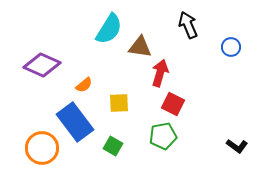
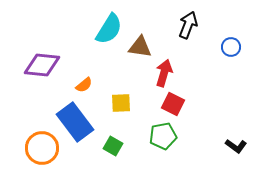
black arrow: rotated 44 degrees clockwise
purple diamond: rotated 18 degrees counterclockwise
red arrow: moved 4 px right
yellow square: moved 2 px right
black L-shape: moved 1 px left
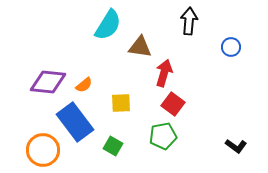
black arrow: moved 1 px right, 4 px up; rotated 16 degrees counterclockwise
cyan semicircle: moved 1 px left, 4 px up
purple diamond: moved 6 px right, 17 px down
red square: rotated 10 degrees clockwise
orange circle: moved 1 px right, 2 px down
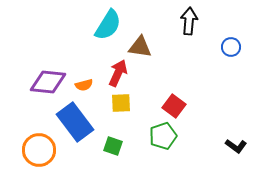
red arrow: moved 46 px left; rotated 8 degrees clockwise
orange semicircle: rotated 24 degrees clockwise
red square: moved 1 px right, 2 px down
green pentagon: rotated 8 degrees counterclockwise
green square: rotated 12 degrees counterclockwise
orange circle: moved 4 px left
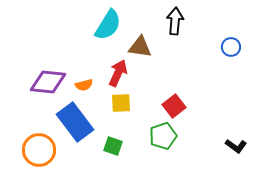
black arrow: moved 14 px left
red square: rotated 15 degrees clockwise
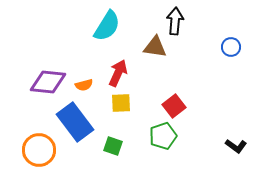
cyan semicircle: moved 1 px left, 1 px down
brown triangle: moved 15 px right
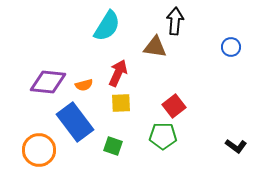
green pentagon: rotated 20 degrees clockwise
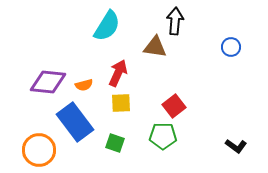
green square: moved 2 px right, 3 px up
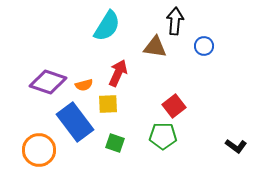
blue circle: moved 27 px left, 1 px up
purple diamond: rotated 12 degrees clockwise
yellow square: moved 13 px left, 1 px down
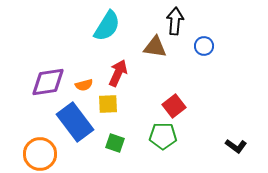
purple diamond: rotated 27 degrees counterclockwise
orange circle: moved 1 px right, 4 px down
